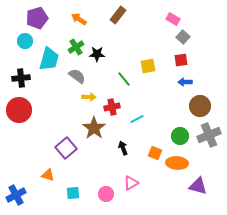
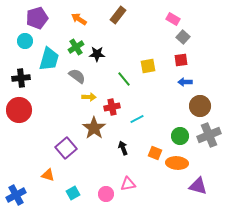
pink triangle: moved 3 px left, 1 px down; rotated 21 degrees clockwise
cyan square: rotated 24 degrees counterclockwise
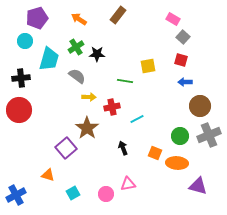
red square: rotated 24 degrees clockwise
green line: moved 1 px right, 2 px down; rotated 42 degrees counterclockwise
brown star: moved 7 px left
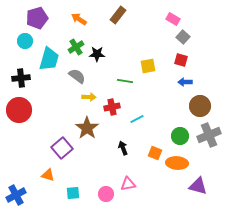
purple square: moved 4 px left
cyan square: rotated 24 degrees clockwise
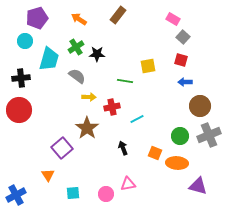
orange triangle: rotated 40 degrees clockwise
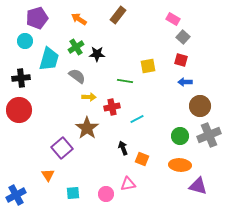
orange square: moved 13 px left, 6 px down
orange ellipse: moved 3 px right, 2 px down
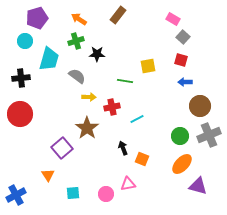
green cross: moved 6 px up; rotated 14 degrees clockwise
red circle: moved 1 px right, 4 px down
orange ellipse: moved 2 px right, 1 px up; rotated 50 degrees counterclockwise
